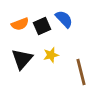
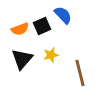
blue semicircle: moved 1 px left, 4 px up
orange semicircle: moved 5 px down
brown line: moved 1 px left, 1 px down
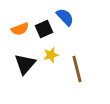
blue semicircle: moved 2 px right, 2 px down
black square: moved 2 px right, 3 px down
black triangle: moved 3 px right, 5 px down
brown line: moved 3 px left, 4 px up
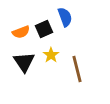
blue semicircle: rotated 24 degrees clockwise
orange semicircle: moved 1 px right, 3 px down
yellow star: rotated 21 degrees counterclockwise
black triangle: moved 1 px left, 2 px up; rotated 15 degrees counterclockwise
